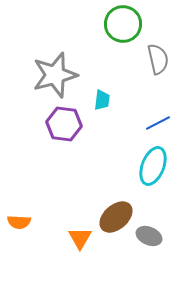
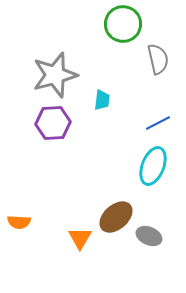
purple hexagon: moved 11 px left, 1 px up; rotated 12 degrees counterclockwise
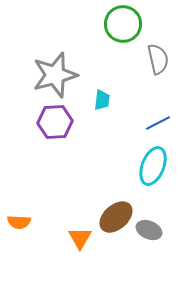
purple hexagon: moved 2 px right, 1 px up
gray ellipse: moved 6 px up
